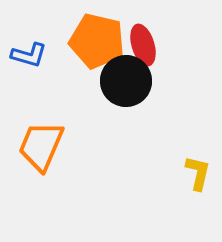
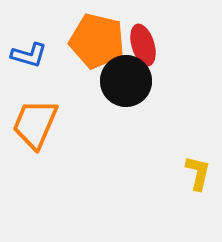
orange trapezoid: moved 6 px left, 22 px up
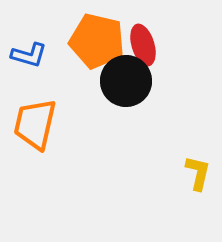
orange trapezoid: rotated 10 degrees counterclockwise
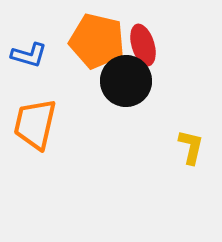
yellow L-shape: moved 7 px left, 26 px up
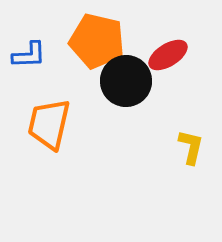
red ellipse: moved 25 px right, 10 px down; rotated 75 degrees clockwise
blue L-shape: rotated 18 degrees counterclockwise
orange trapezoid: moved 14 px right
